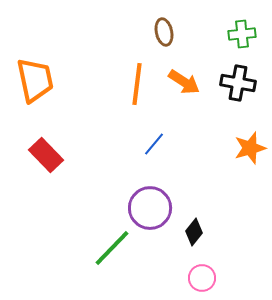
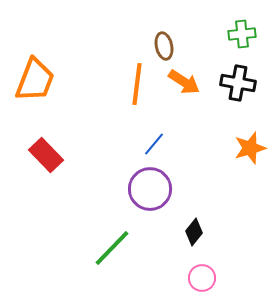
brown ellipse: moved 14 px down
orange trapezoid: rotated 33 degrees clockwise
purple circle: moved 19 px up
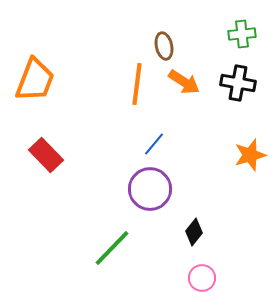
orange star: moved 7 px down
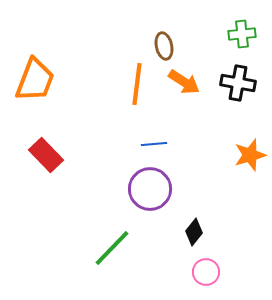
blue line: rotated 45 degrees clockwise
pink circle: moved 4 px right, 6 px up
